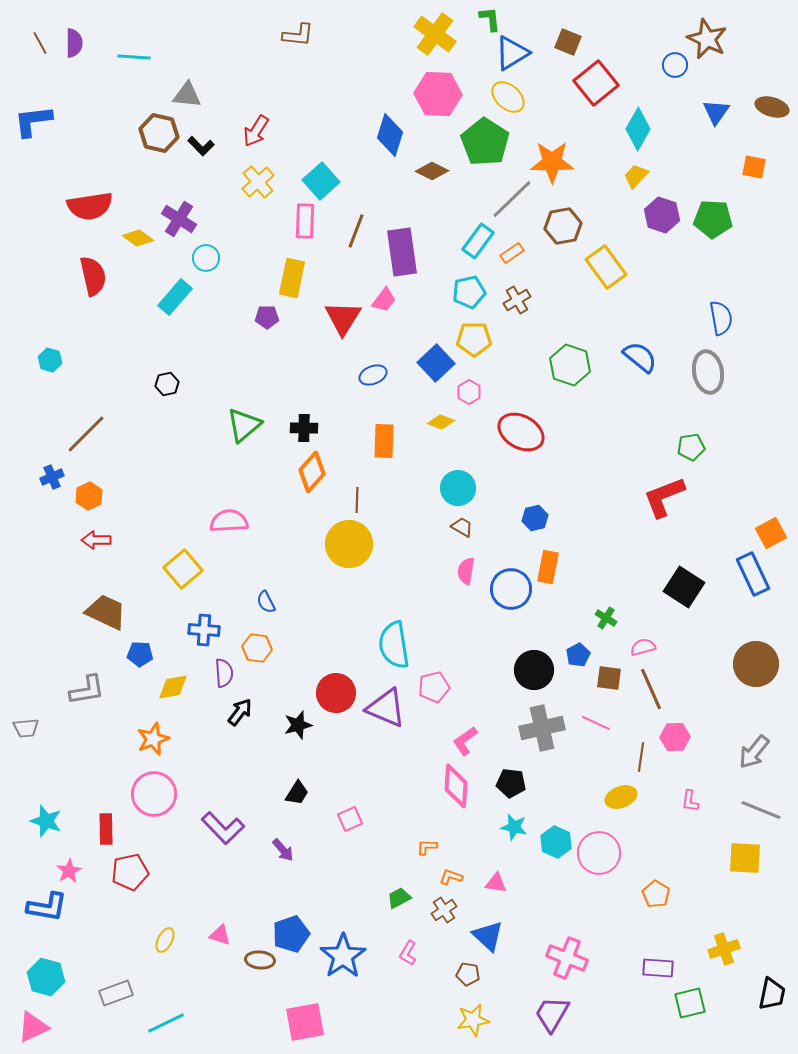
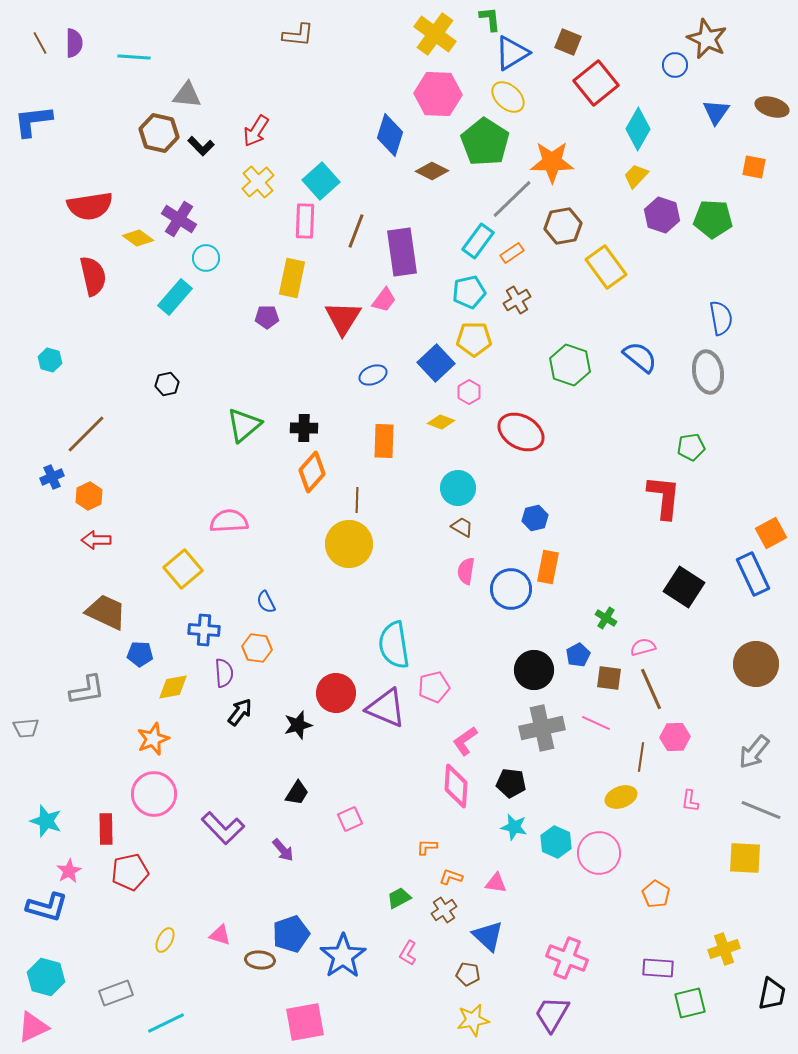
red L-shape at (664, 497): rotated 117 degrees clockwise
blue L-shape at (47, 907): rotated 6 degrees clockwise
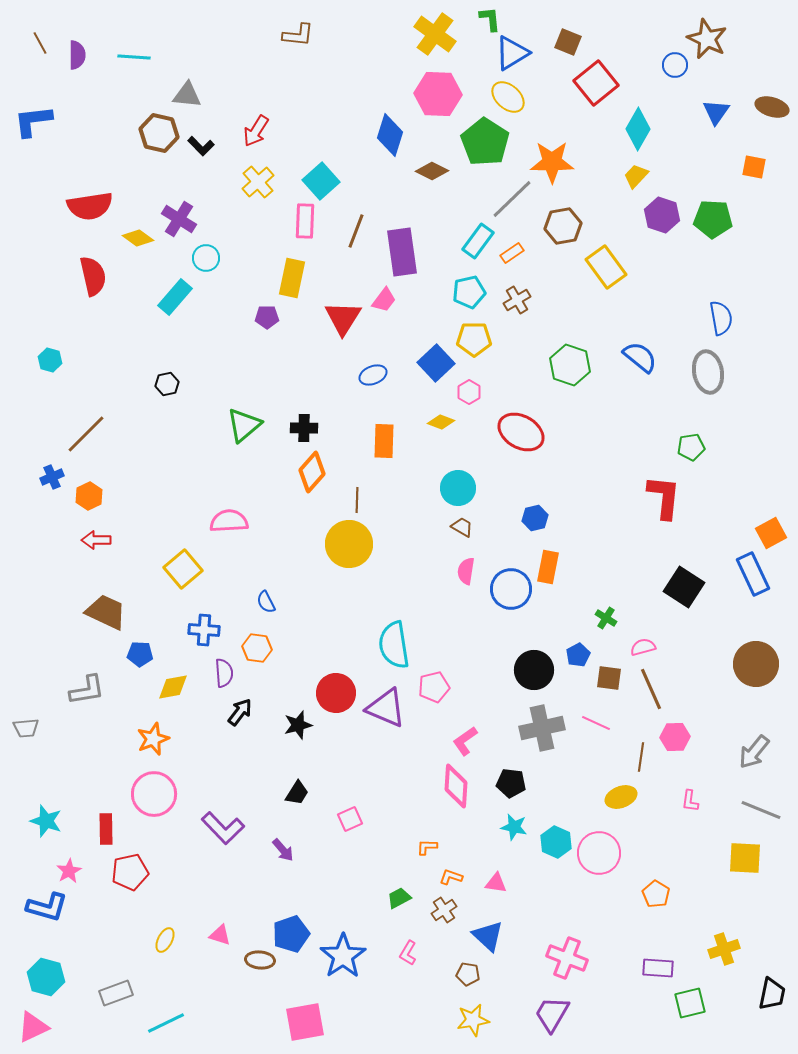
purple semicircle at (74, 43): moved 3 px right, 12 px down
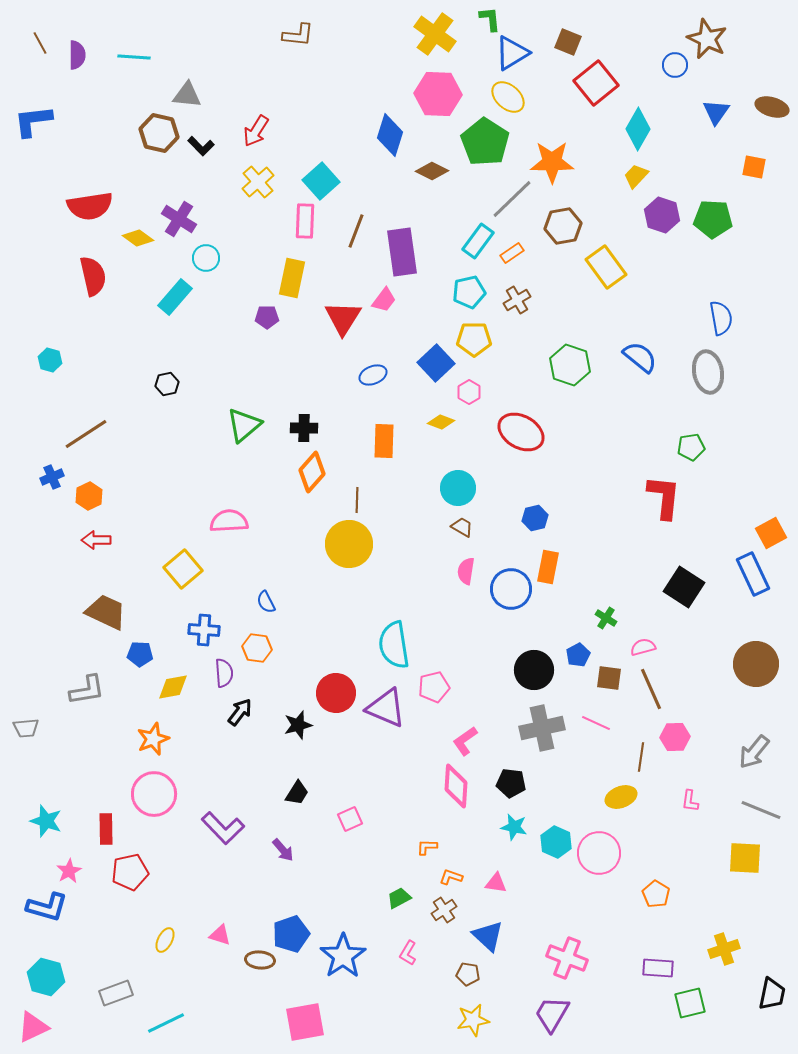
brown line at (86, 434): rotated 12 degrees clockwise
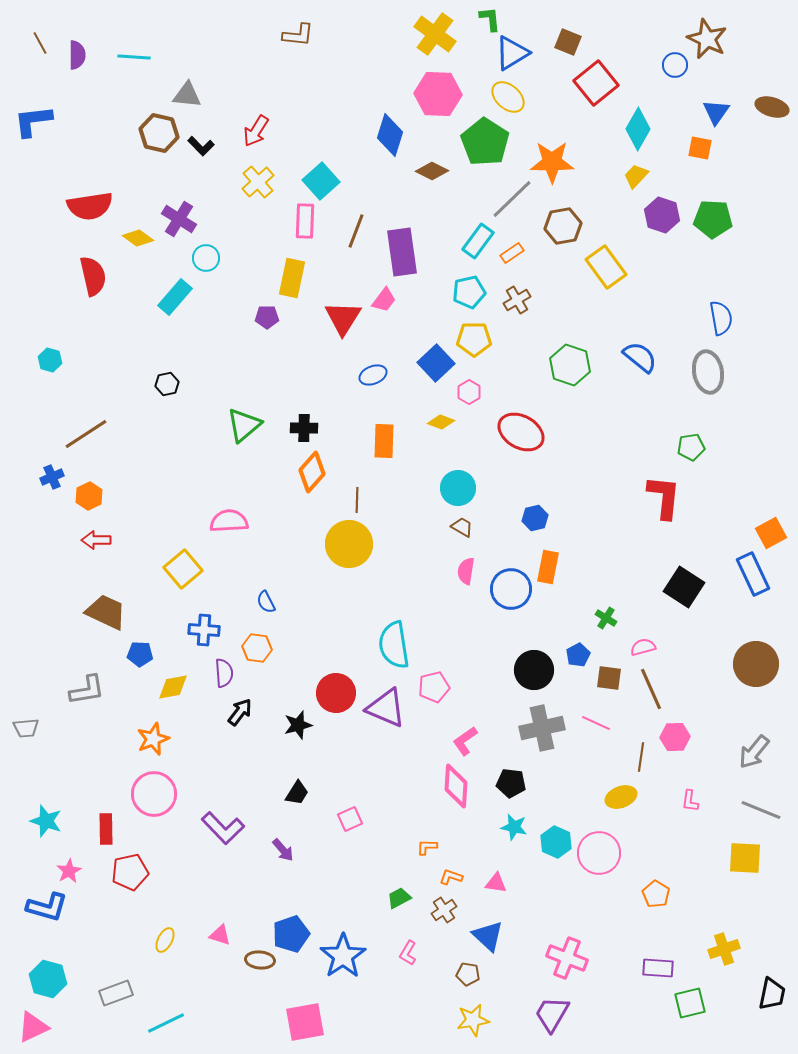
orange square at (754, 167): moved 54 px left, 19 px up
cyan hexagon at (46, 977): moved 2 px right, 2 px down
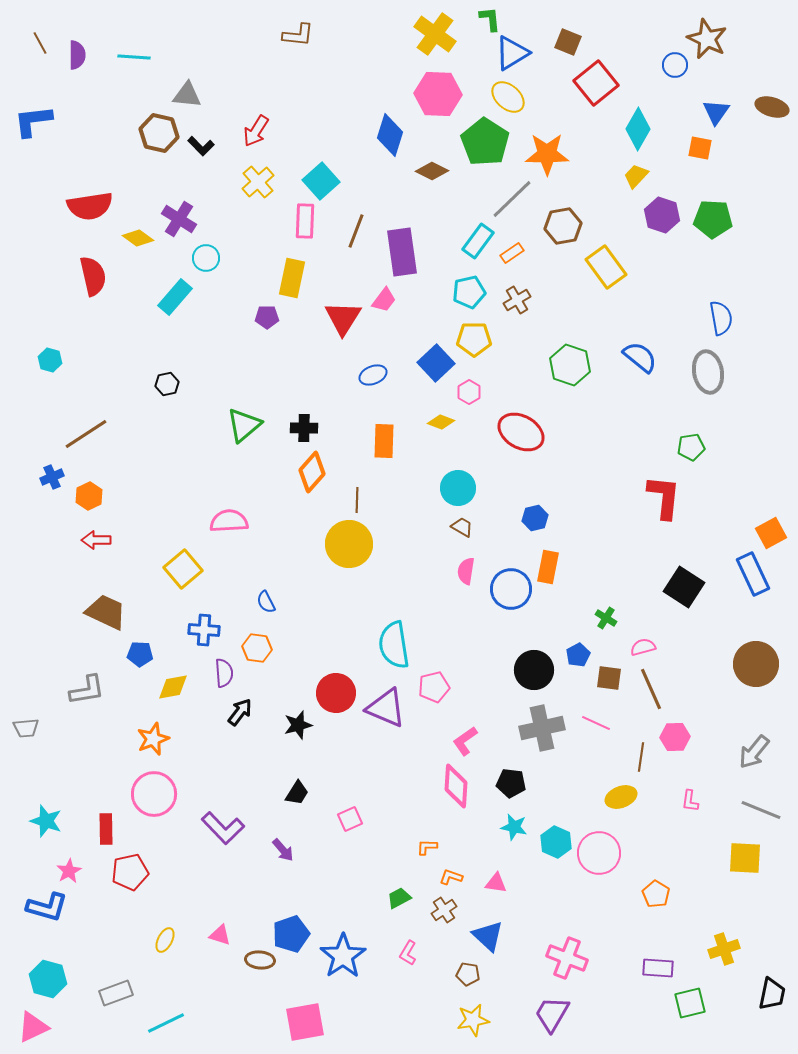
orange star at (552, 162): moved 5 px left, 8 px up
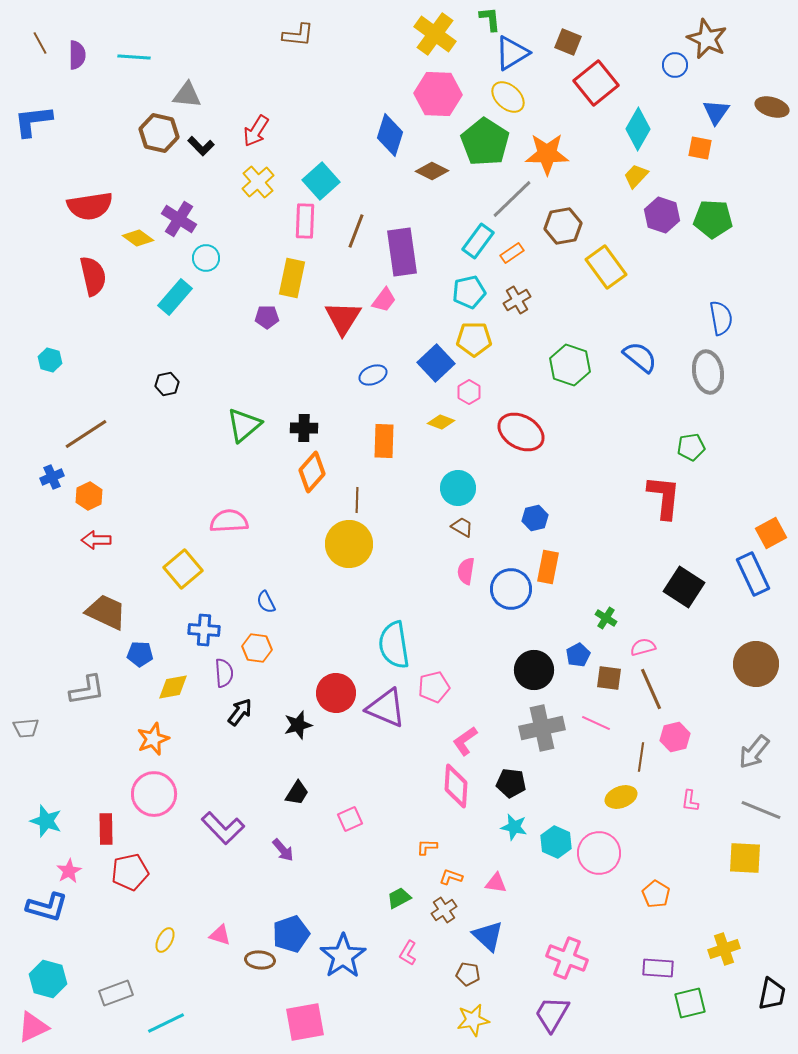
pink hexagon at (675, 737): rotated 12 degrees counterclockwise
